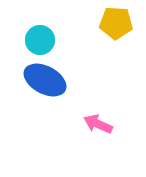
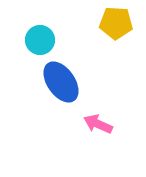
blue ellipse: moved 16 px right, 2 px down; rotated 27 degrees clockwise
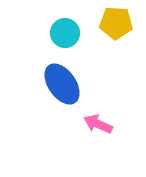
cyan circle: moved 25 px right, 7 px up
blue ellipse: moved 1 px right, 2 px down
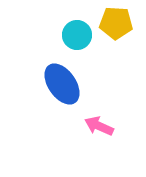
cyan circle: moved 12 px right, 2 px down
pink arrow: moved 1 px right, 2 px down
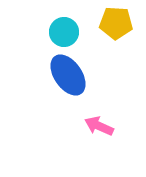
cyan circle: moved 13 px left, 3 px up
blue ellipse: moved 6 px right, 9 px up
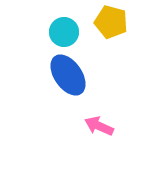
yellow pentagon: moved 5 px left, 1 px up; rotated 12 degrees clockwise
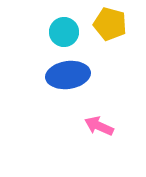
yellow pentagon: moved 1 px left, 2 px down
blue ellipse: rotated 63 degrees counterclockwise
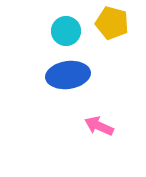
yellow pentagon: moved 2 px right, 1 px up
cyan circle: moved 2 px right, 1 px up
